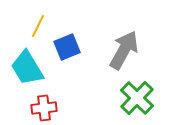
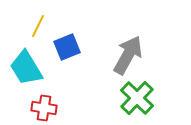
gray arrow: moved 4 px right, 5 px down
cyan trapezoid: moved 1 px left
red cross: rotated 15 degrees clockwise
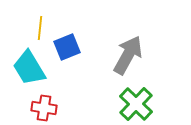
yellow line: moved 2 px right, 2 px down; rotated 20 degrees counterclockwise
cyan trapezoid: moved 3 px right
green cross: moved 1 px left, 6 px down
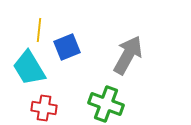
yellow line: moved 1 px left, 2 px down
green cross: moved 30 px left; rotated 24 degrees counterclockwise
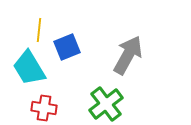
green cross: rotated 32 degrees clockwise
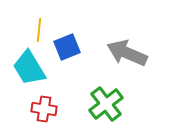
gray arrow: moved 1 px left, 2 px up; rotated 96 degrees counterclockwise
red cross: moved 1 px down
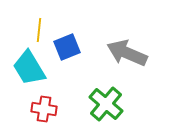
green cross: rotated 12 degrees counterclockwise
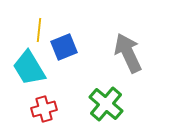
blue square: moved 3 px left
gray arrow: moved 1 px right; rotated 42 degrees clockwise
red cross: rotated 25 degrees counterclockwise
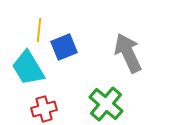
cyan trapezoid: moved 1 px left
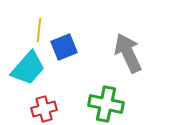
cyan trapezoid: rotated 108 degrees counterclockwise
green cross: rotated 28 degrees counterclockwise
